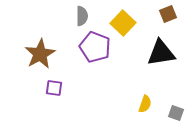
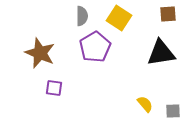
brown square: rotated 18 degrees clockwise
yellow square: moved 4 px left, 5 px up; rotated 10 degrees counterclockwise
purple pentagon: rotated 20 degrees clockwise
brown star: moved 1 px up; rotated 20 degrees counterclockwise
yellow semicircle: rotated 60 degrees counterclockwise
gray square: moved 3 px left, 2 px up; rotated 21 degrees counterclockwise
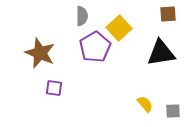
yellow square: moved 10 px down; rotated 15 degrees clockwise
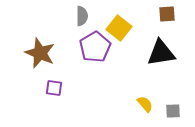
brown square: moved 1 px left
yellow square: rotated 10 degrees counterclockwise
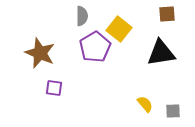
yellow square: moved 1 px down
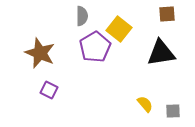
purple square: moved 5 px left, 2 px down; rotated 18 degrees clockwise
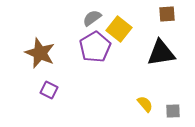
gray semicircle: moved 10 px right, 2 px down; rotated 126 degrees counterclockwise
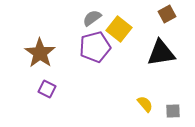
brown square: rotated 24 degrees counterclockwise
purple pentagon: rotated 16 degrees clockwise
brown star: rotated 12 degrees clockwise
purple square: moved 2 px left, 1 px up
